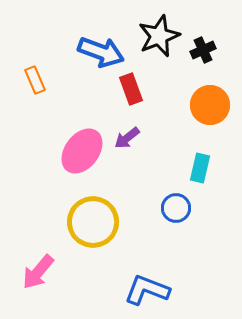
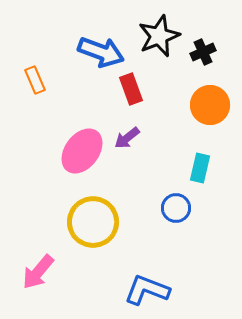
black cross: moved 2 px down
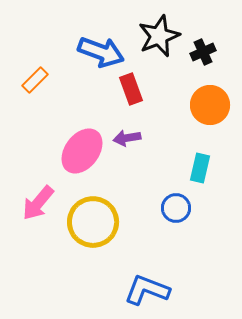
orange rectangle: rotated 68 degrees clockwise
purple arrow: rotated 28 degrees clockwise
pink arrow: moved 69 px up
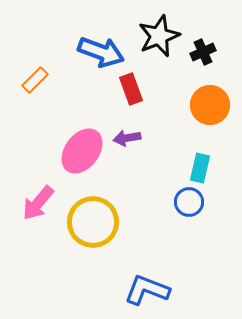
blue circle: moved 13 px right, 6 px up
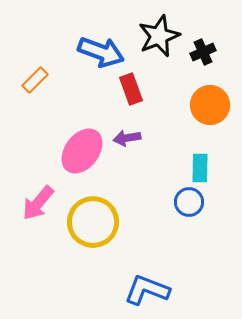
cyan rectangle: rotated 12 degrees counterclockwise
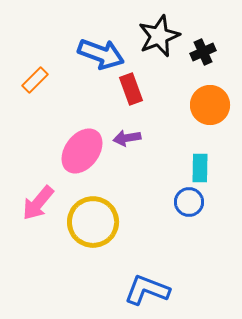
blue arrow: moved 2 px down
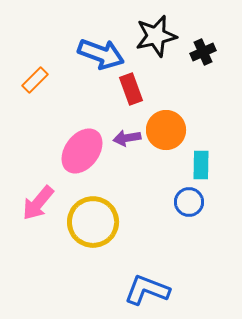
black star: moved 3 px left; rotated 9 degrees clockwise
orange circle: moved 44 px left, 25 px down
cyan rectangle: moved 1 px right, 3 px up
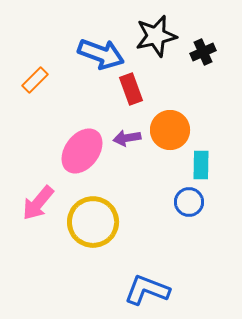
orange circle: moved 4 px right
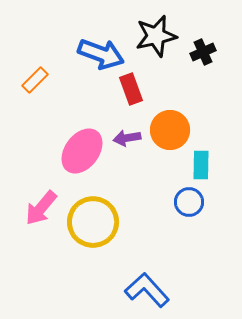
pink arrow: moved 3 px right, 5 px down
blue L-shape: rotated 27 degrees clockwise
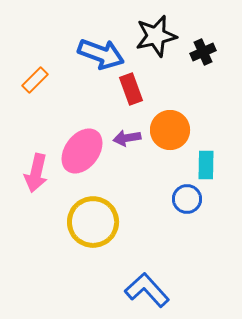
cyan rectangle: moved 5 px right
blue circle: moved 2 px left, 3 px up
pink arrow: moved 5 px left, 35 px up; rotated 27 degrees counterclockwise
